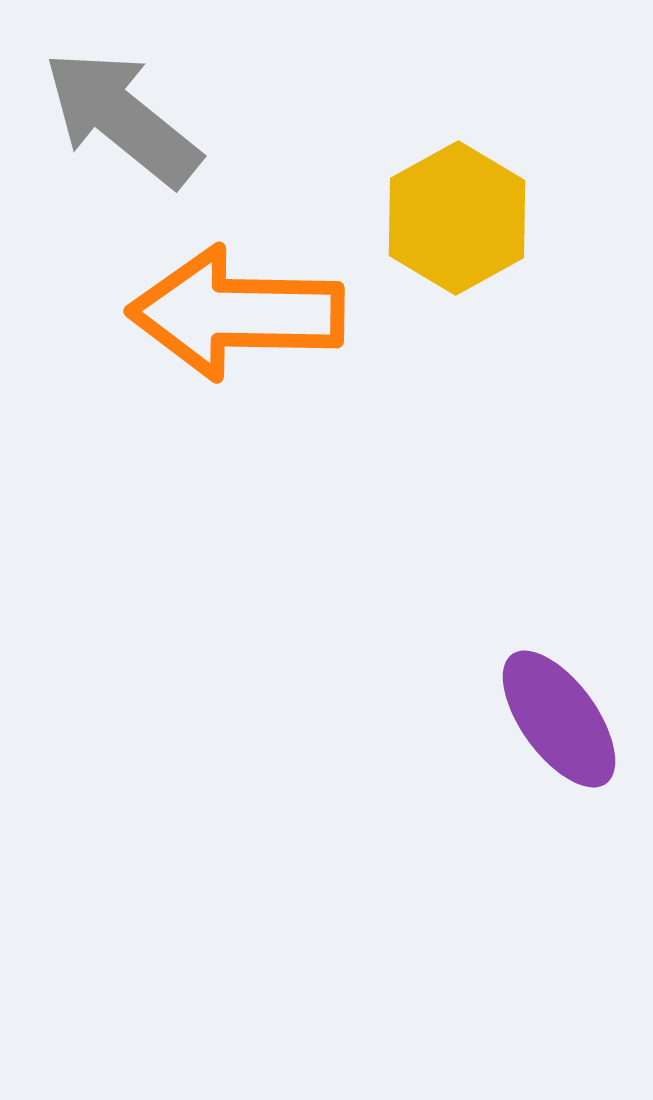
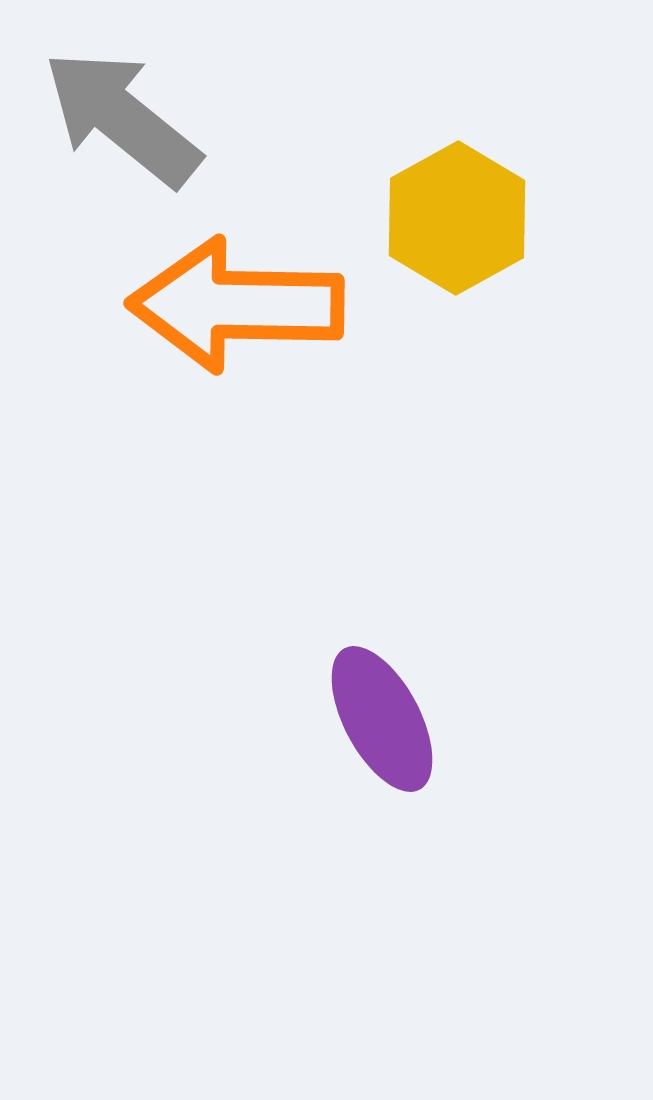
orange arrow: moved 8 px up
purple ellipse: moved 177 px left; rotated 8 degrees clockwise
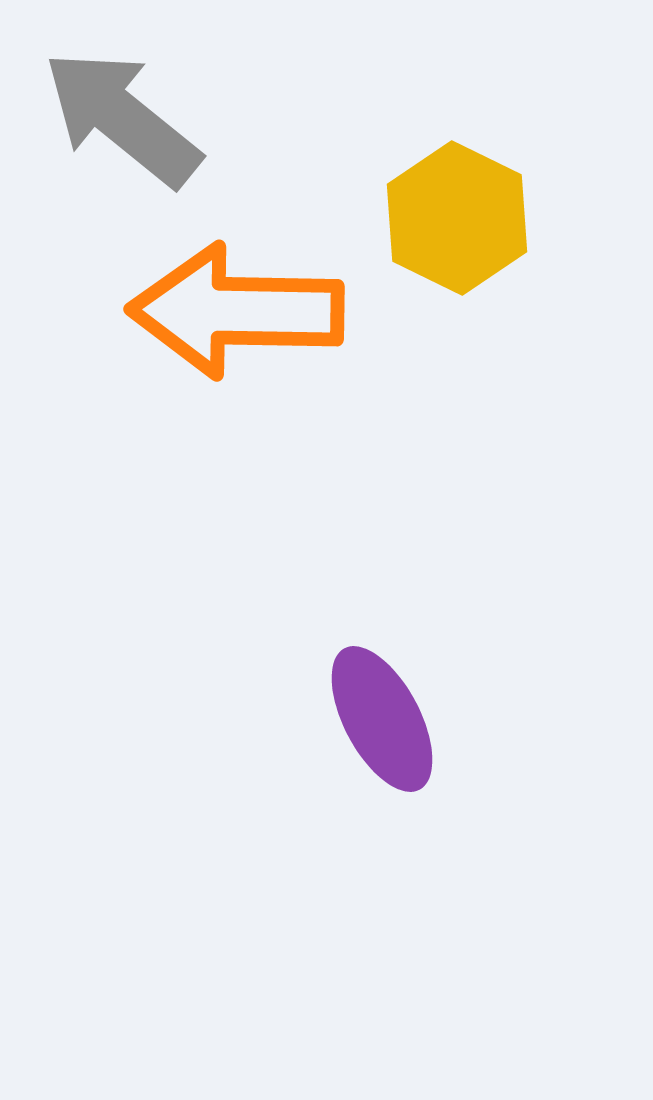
yellow hexagon: rotated 5 degrees counterclockwise
orange arrow: moved 6 px down
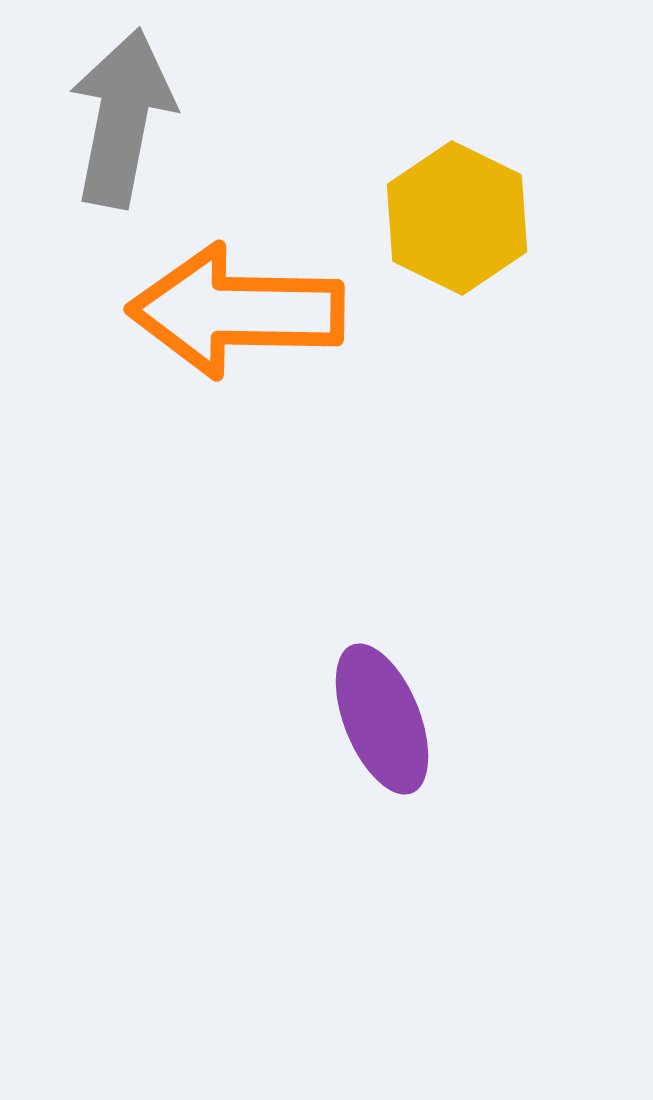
gray arrow: rotated 62 degrees clockwise
purple ellipse: rotated 6 degrees clockwise
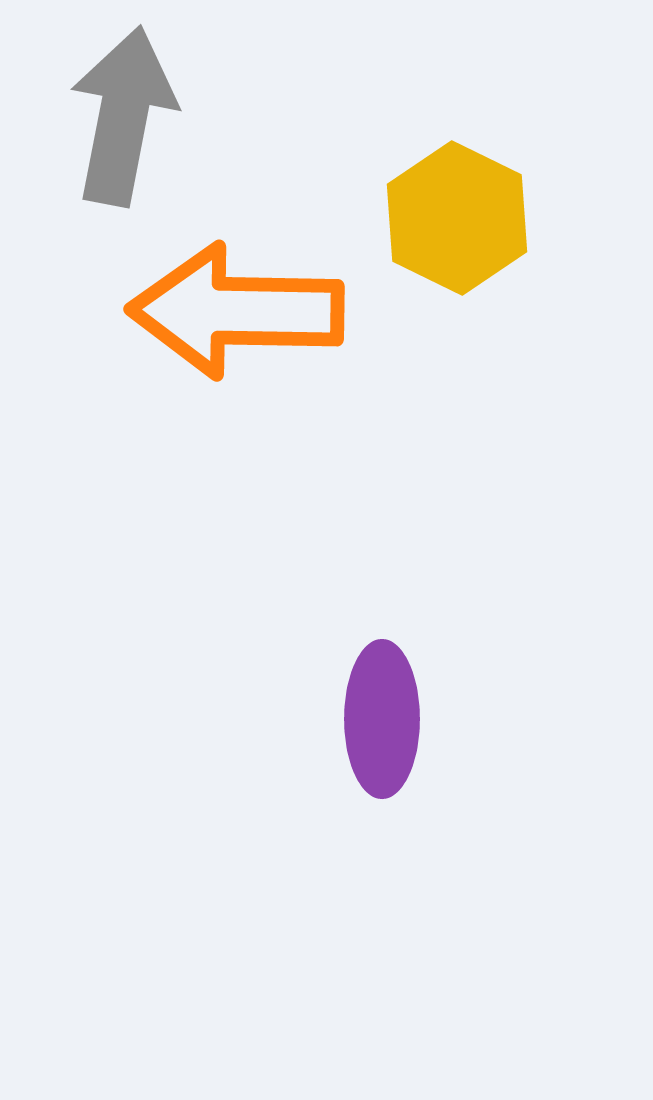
gray arrow: moved 1 px right, 2 px up
purple ellipse: rotated 22 degrees clockwise
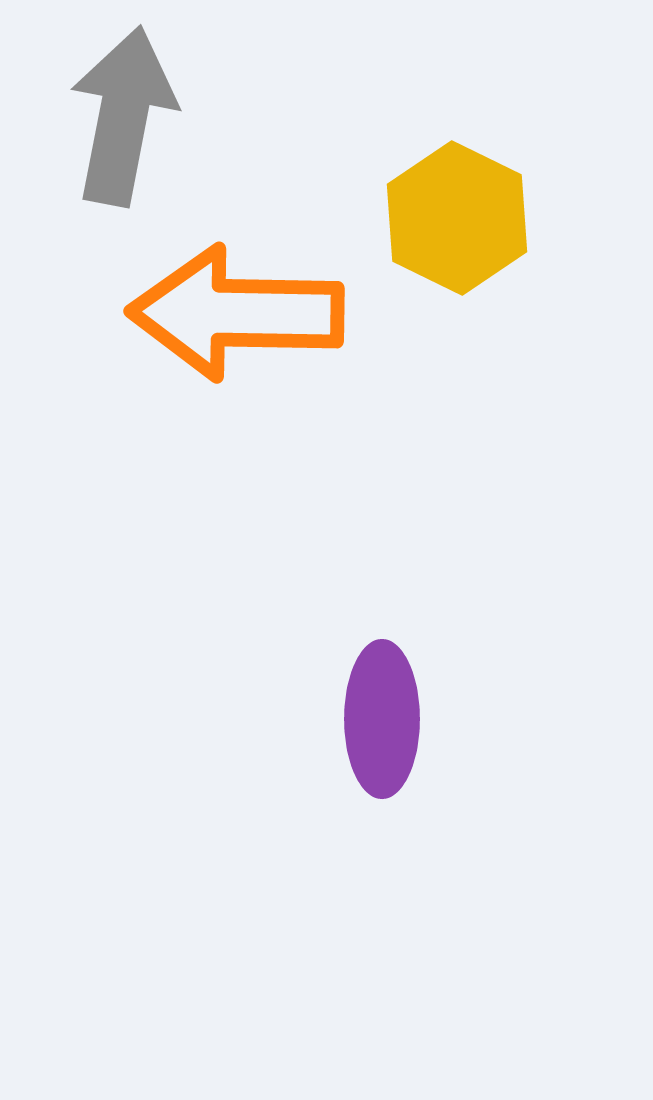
orange arrow: moved 2 px down
